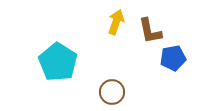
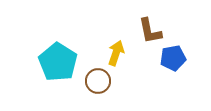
yellow arrow: moved 31 px down
brown circle: moved 14 px left, 11 px up
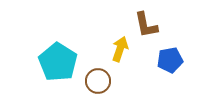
brown L-shape: moved 4 px left, 6 px up
yellow arrow: moved 4 px right, 4 px up
blue pentagon: moved 3 px left, 2 px down
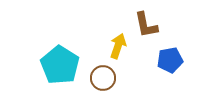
yellow arrow: moved 2 px left, 3 px up
cyan pentagon: moved 2 px right, 3 px down
brown circle: moved 5 px right, 3 px up
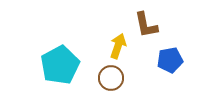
cyan pentagon: rotated 12 degrees clockwise
brown circle: moved 8 px right
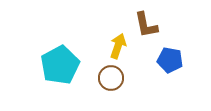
blue pentagon: rotated 20 degrees clockwise
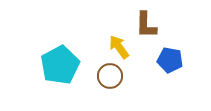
brown L-shape: rotated 12 degrees clockwise
yellow arrow: moved 1 px right, 1 px down; rotated 55 degrees counterclockwise
brown circle: moved 1 px left, 2 px up
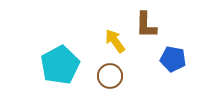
yellow arrow: moved 4 px left, 6 px up
blue pentagon: moved 3 px right, 1 px up
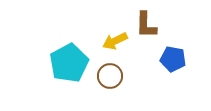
yellow arrow: rotated 80 degrees counterclockwise
cyan pentagon: moved 9 px right, 2 px up
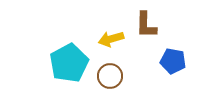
yellow arrow: moved 4 px left, 2 px up; rotated 10 degrees clockwise
blue pentagon: moved 2 px down
